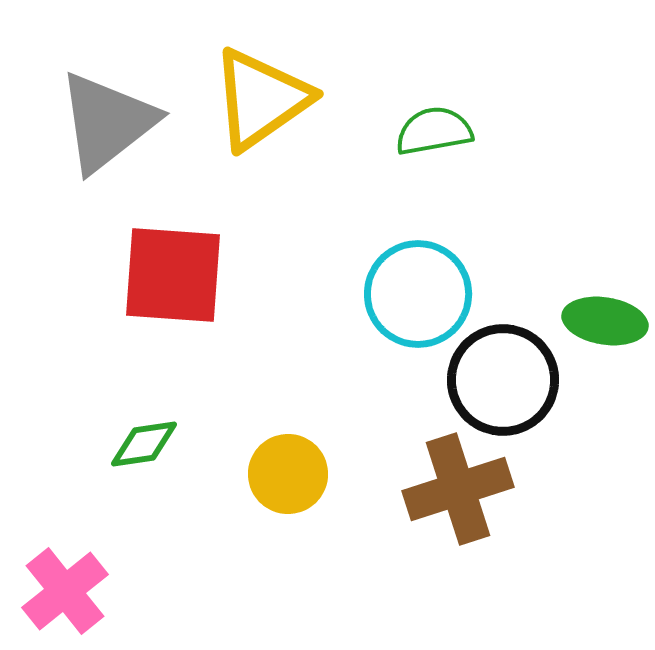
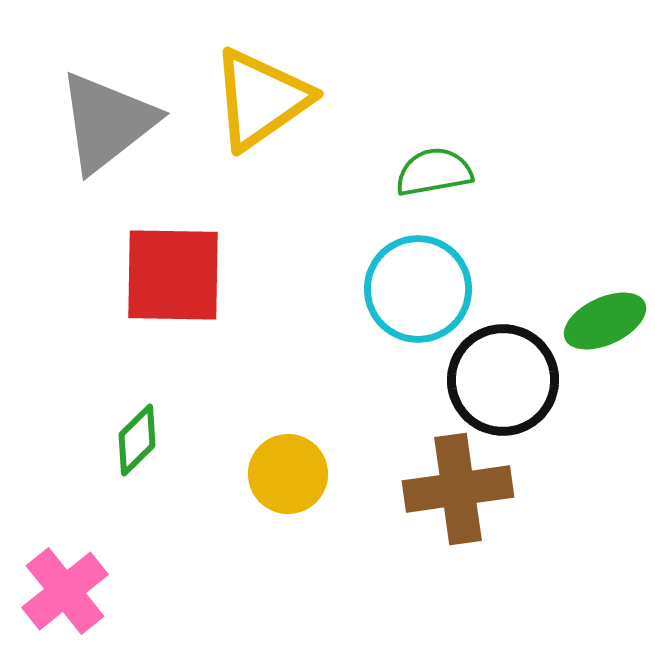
green semicircle: moved 41 px down
red square: rotated 3 degrees counterclockwise
cyan circle: moved 5 px up
green ellipse: rotated 34 degrees counterclockwise
green diamond: moved 7 px left, 4 px up; rotated 36 degrees counterclockwise
brown cross: rotated 10 degrees clockwise
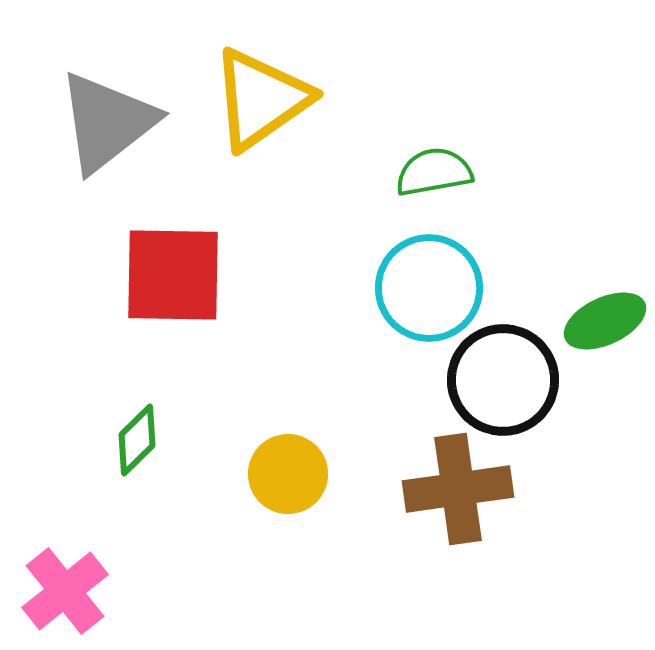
cyan circle: moved 11 px right, 1 px up
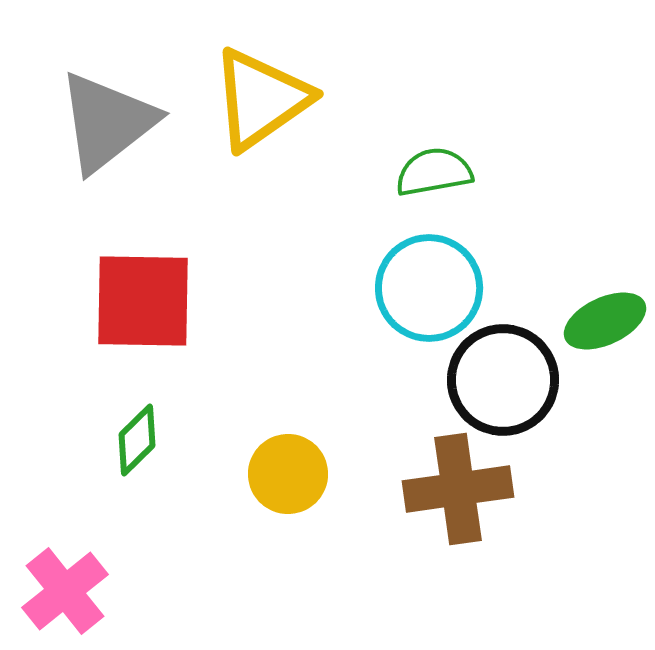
red square: moved 30 px left, 26 px down
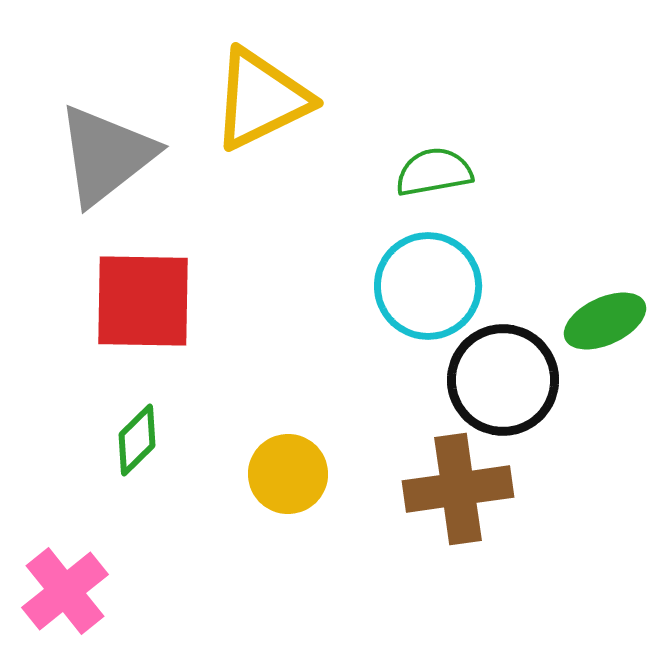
yellow triangle: rotated 9 degrees clockwise
gray triangle: moved 1 px left, 33 px down
cyan circle: moved 1 px left, 2 px up
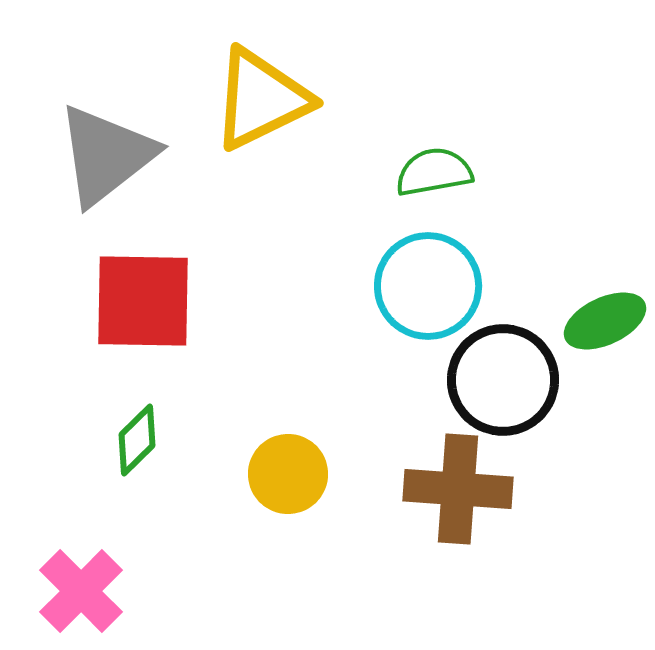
brown cross: rotated 12 degrees clockwise
pink cross: moved 16 px right; rotated 6 degrees counterclockwise
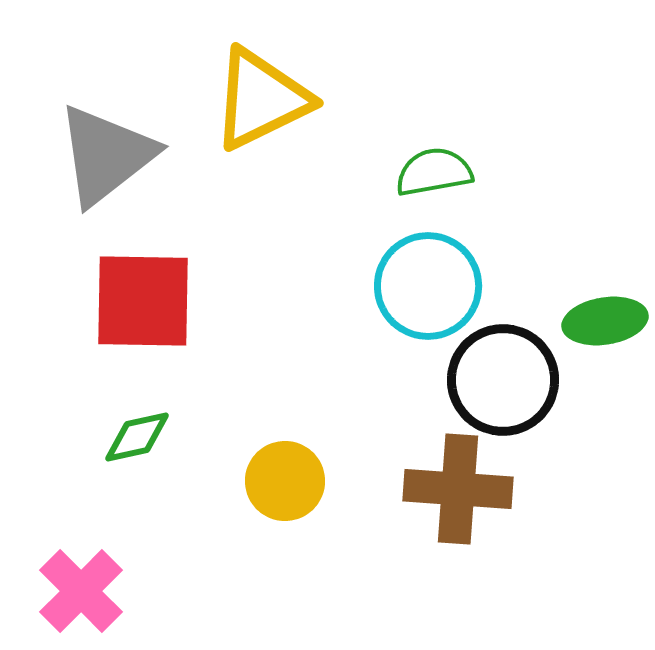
green ellipse: rotated 16 degrees clockwise
green diamond: moved 3 px up; rotated 32 degrees clockwise
yellow circle: moved 3 px left, 7 px down
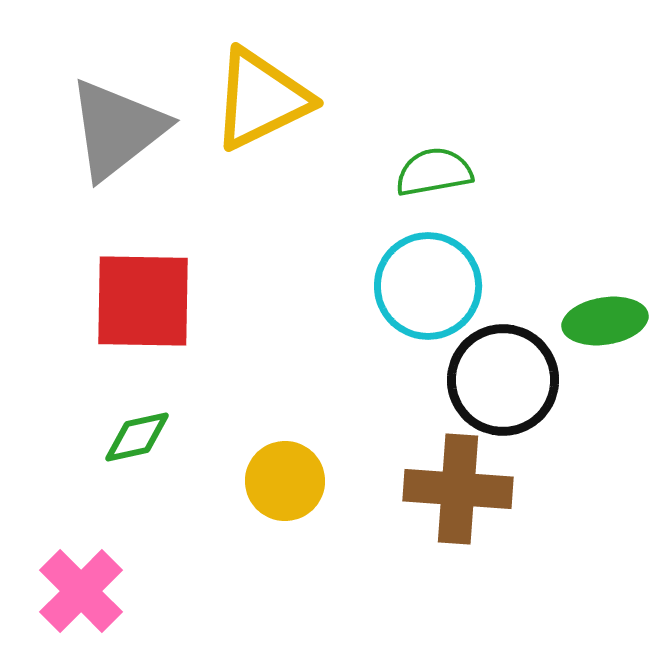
gray triangle: moved 11 px right, 26 px up
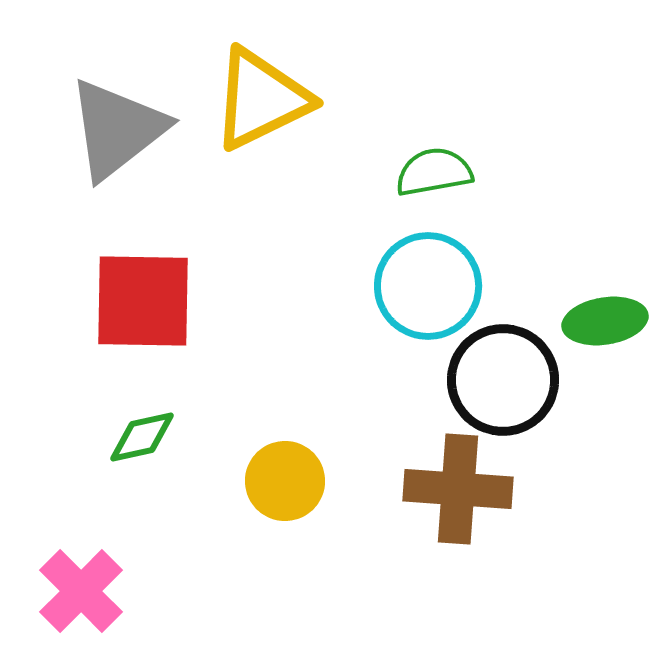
green diamond: moved 5 px right
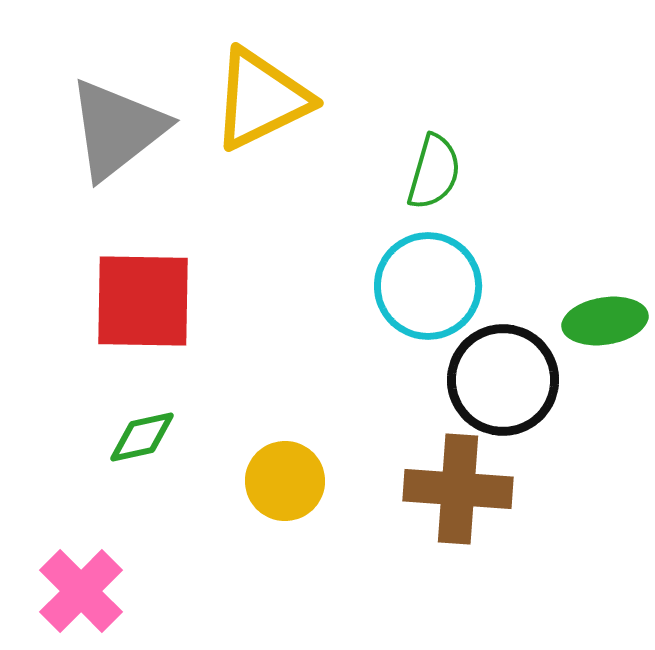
green semicircle: rotated 116 degrees clockwise
